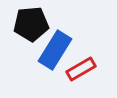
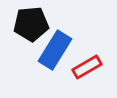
red rectangle: moved 6 px right, 2 px up
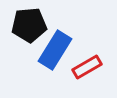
black pentagon: moved 2 px left, 1 px down
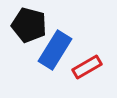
black pentagon: rotated 20 degrees clockwise
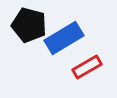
blue rectangle: moved 9 px right, 12 px up; rotated 27 degrees clockwise
